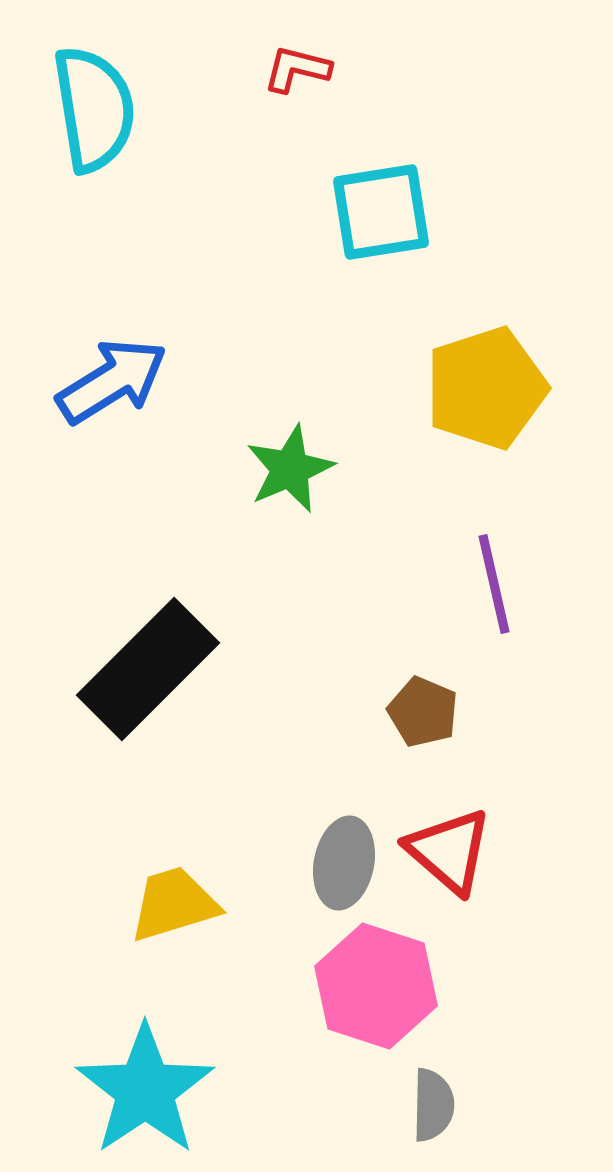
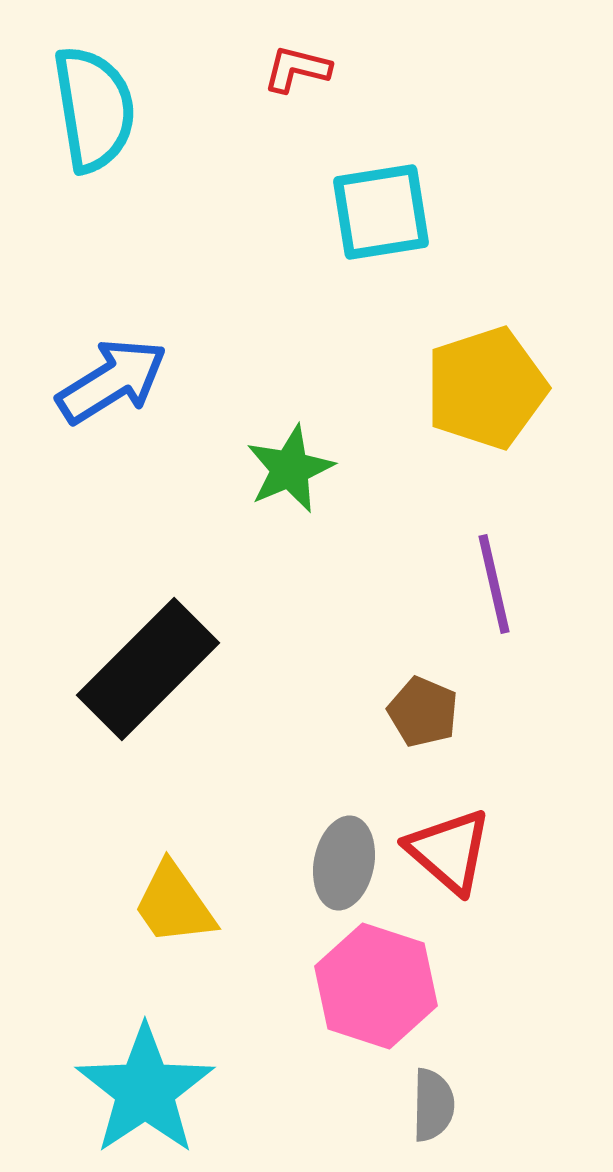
yellow trapezoid: rotated 108 degrees counterclockwise
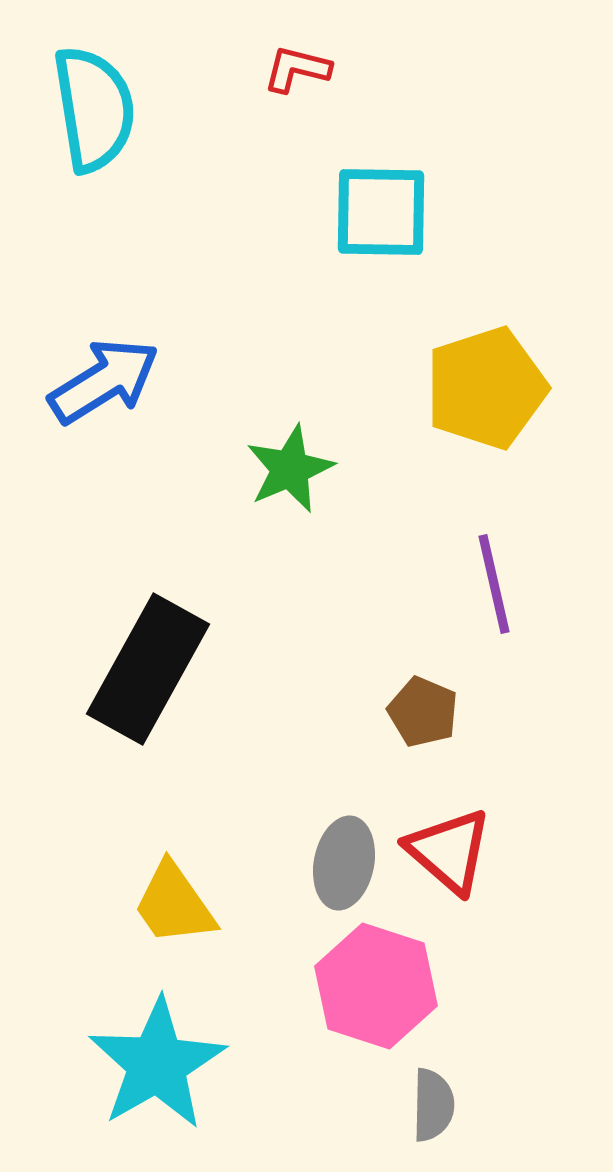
cyan square: rotated 10 degrees clockwise
blue arrow: moved 8 px left
black rectangle: rotated 16 degrees counterclockwise
cyan star: moved 12 px right, 26 px up; rotated 4 degrees clockwise
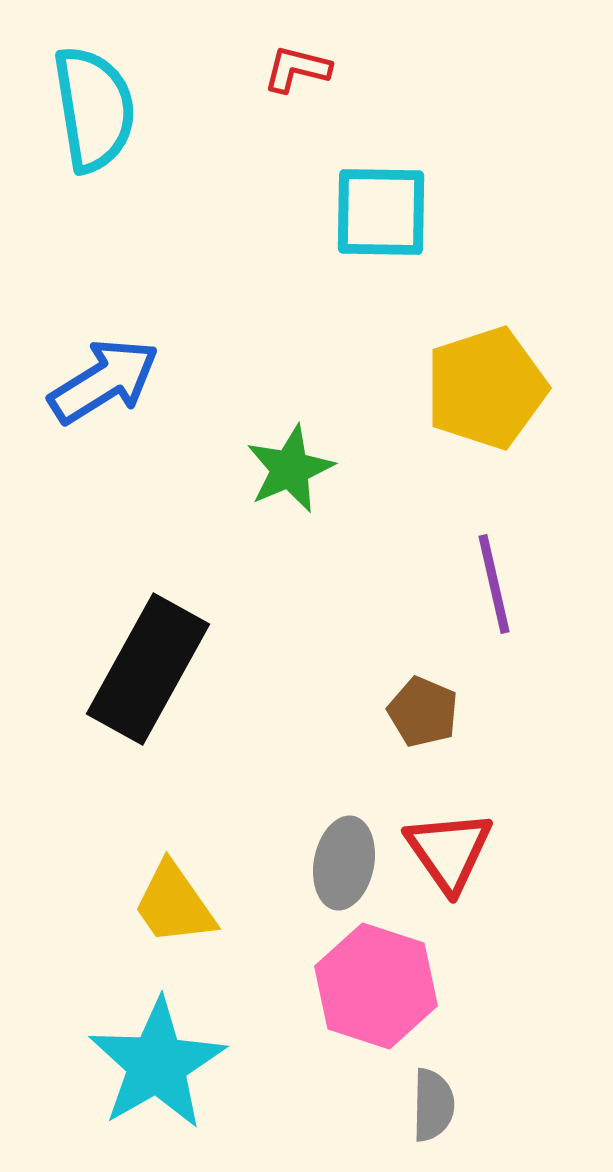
red triangle: rotated 14 degrees clockwise
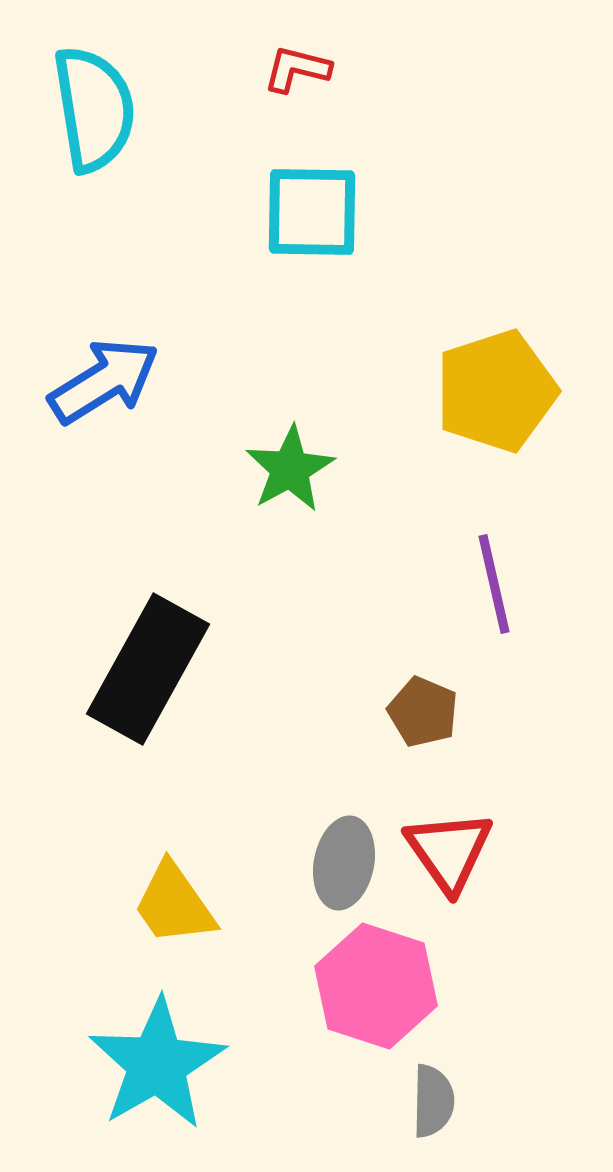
cyan square: moved 69 px left
yellow pentagon: moved 10 px right, 3 px down
green star: rotated 6 degrees counterclockwise
gray semicircle: moved 4 px up
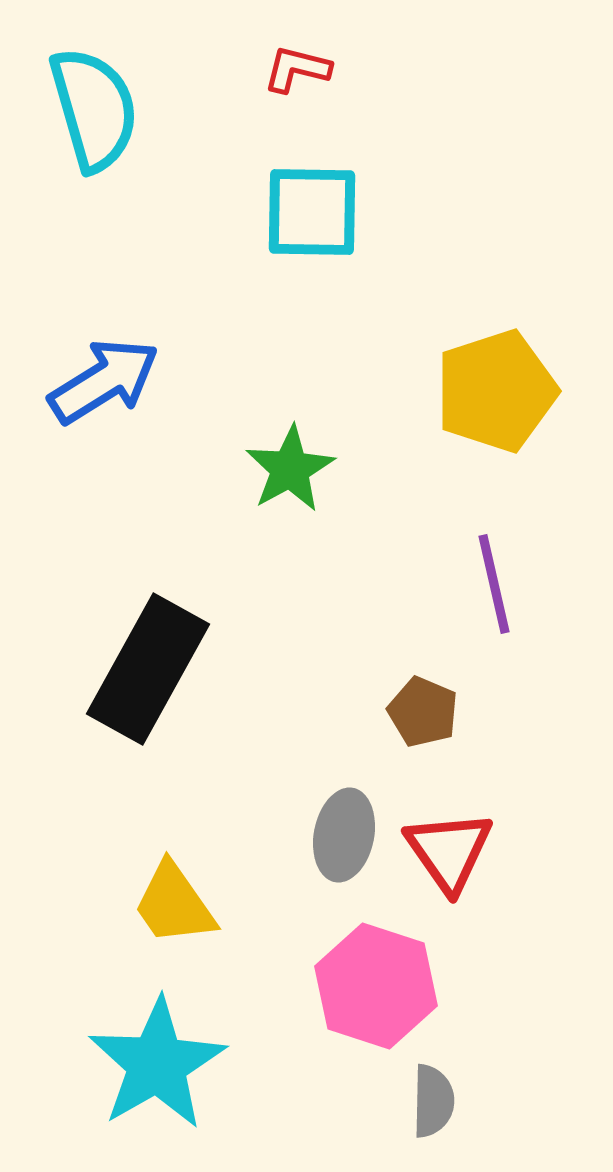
cyan semicircle: rotated 7 degrees counterclockwise
gray ellipse: moved 28 px up
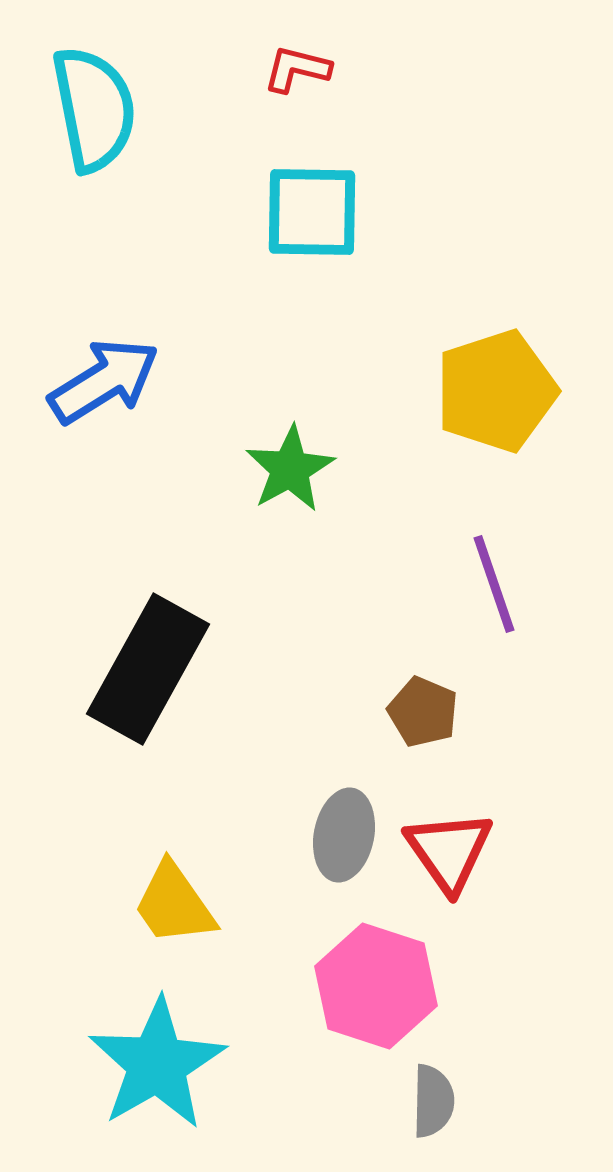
cyan semicircle: rotated 5 degrees clockwise
purple line: rotated 6 degrees counterclockwise
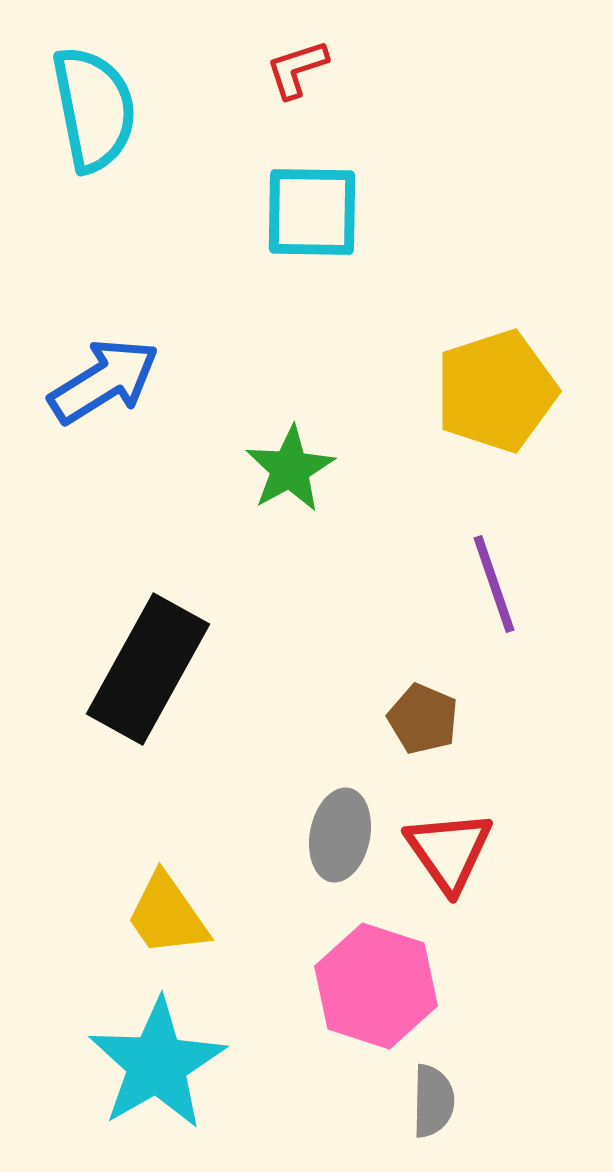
red L-shape: rotated 32 degrees counterclockwise
brown pentagon: moved 7 px down
gray ellipse: moved 4 px left
yellow trapezoid: moved 7 px left, 11 px down
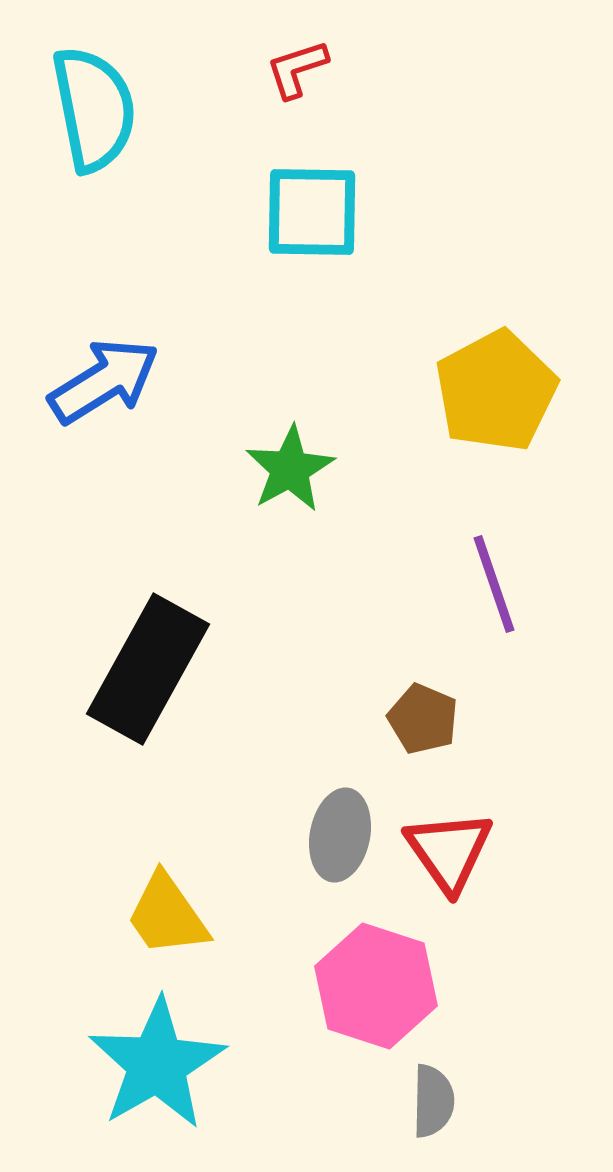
yellow pentagon: rotated 10 degrees counterclockwise
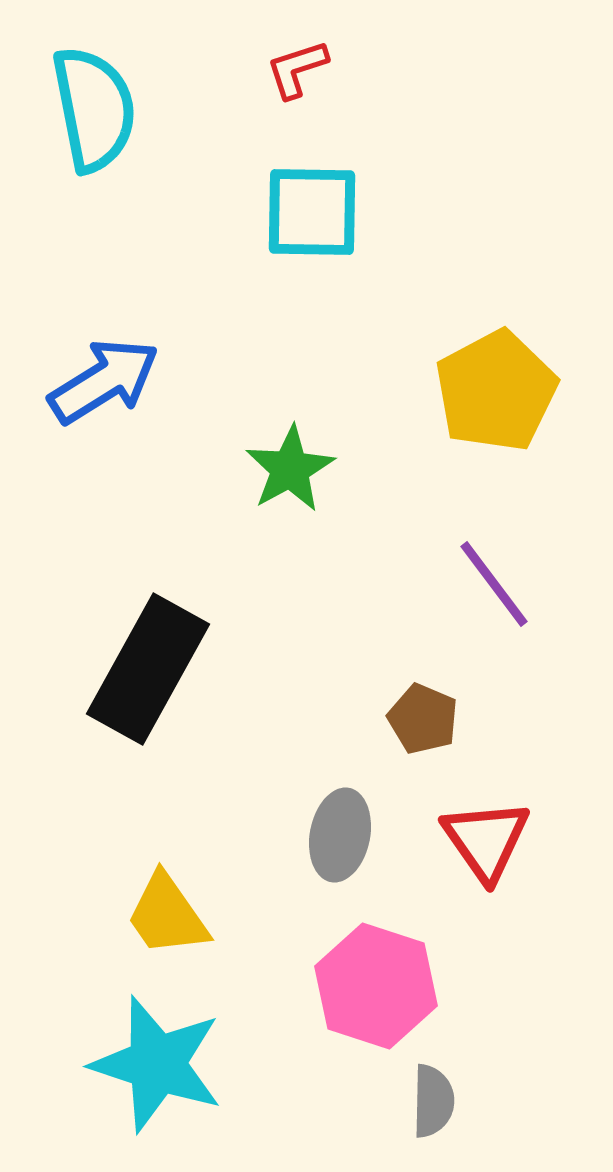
purple line: rotated 18 degrees counterclockwise
red triangle: moved 37 px right, 11 px up
cyan star: rotated 24 degrees counterclockwise
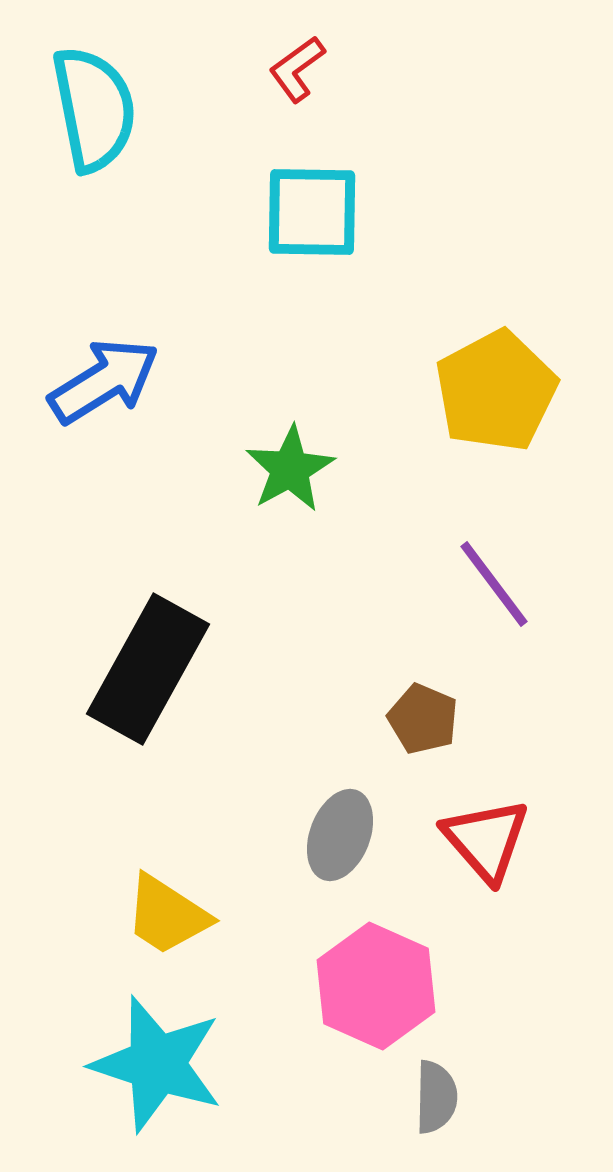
red L-shape: rotated 18 degrees counterclockwise
gray ellipse: rotated 10 degrees clockwise
red triangle: rotated 6 degrees counterclockwise
yellow trapezoid: rotated 22 degrees counterclockwise
pink hexagon: rotated 6 degrees clockwise
gray semicircle: moved 3 px right, 4 px up
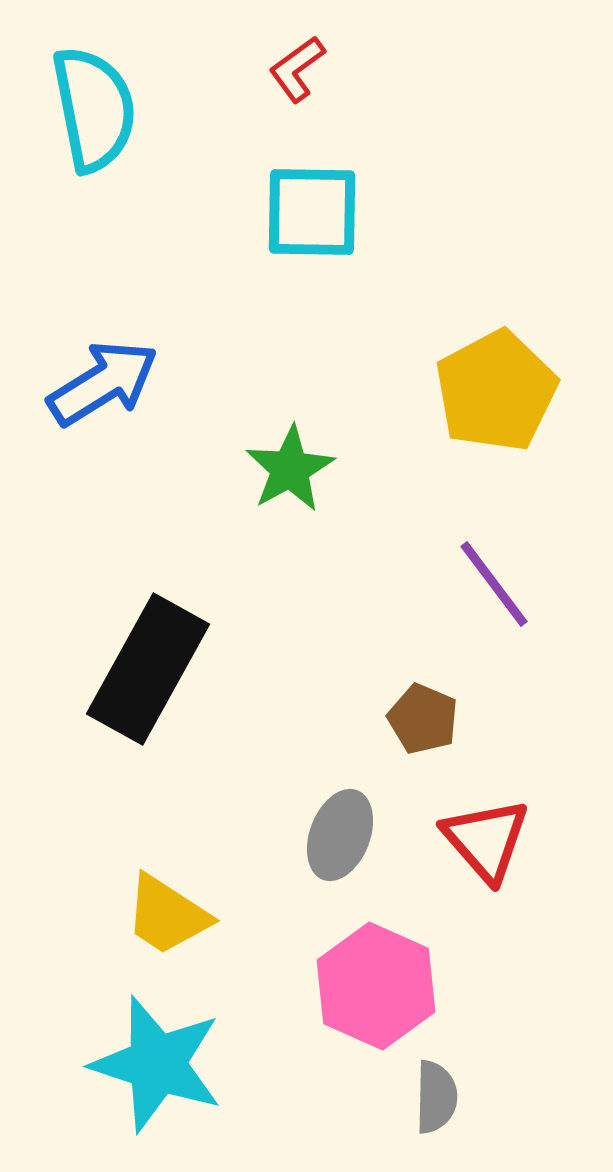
blue arrow: moved 1 px left, 2 px down
